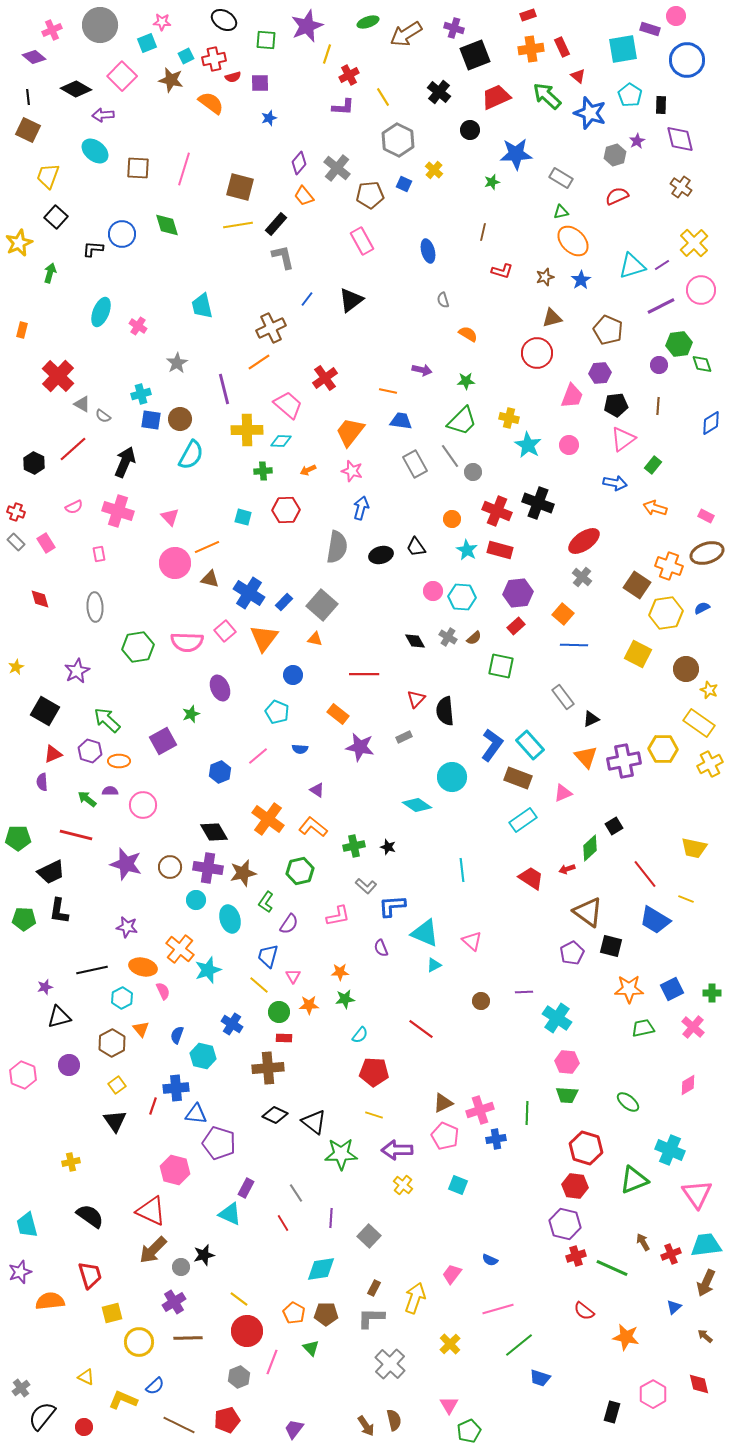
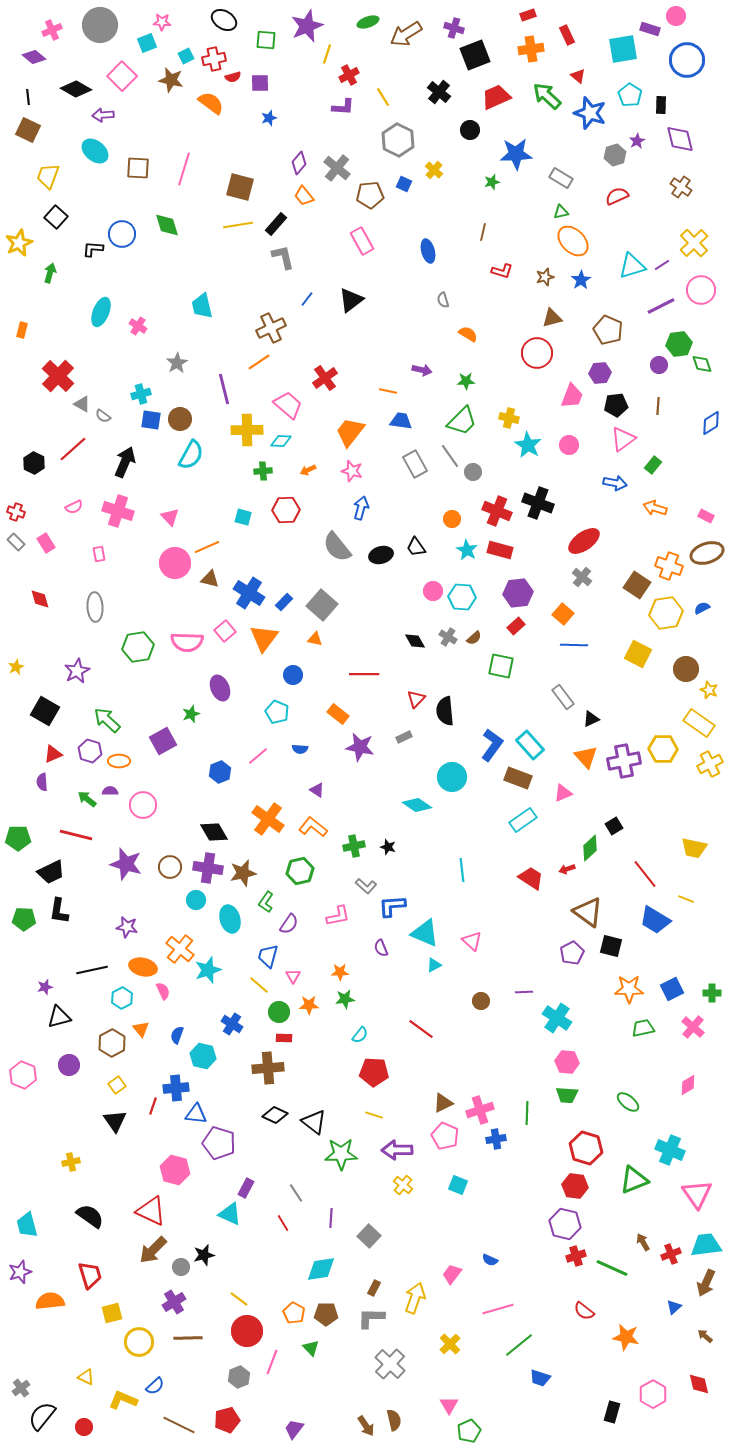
red rectangle at (562, 47): moved 5 px right, 12 px up
gray semicircle at (337, 547): rotated 132 degrees clockwise
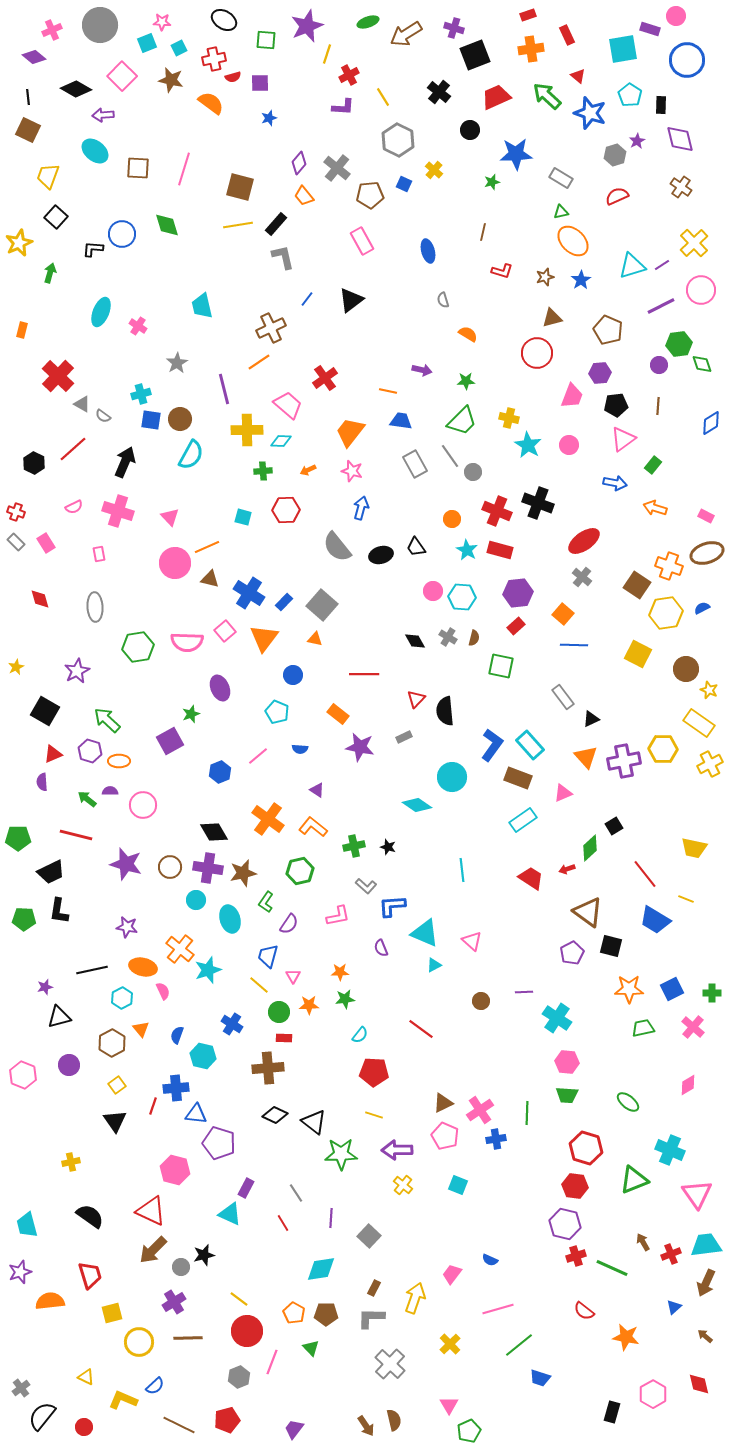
cyan square at (186, 56): moved 7 px left, 8 px up
brown semicircle at (474, 638): rotated 35 degrees counterclockwise
purple square at (163, 741): moved 7 px right
pink cross at (480, 1110): rotated 16 degrees counterclockwise
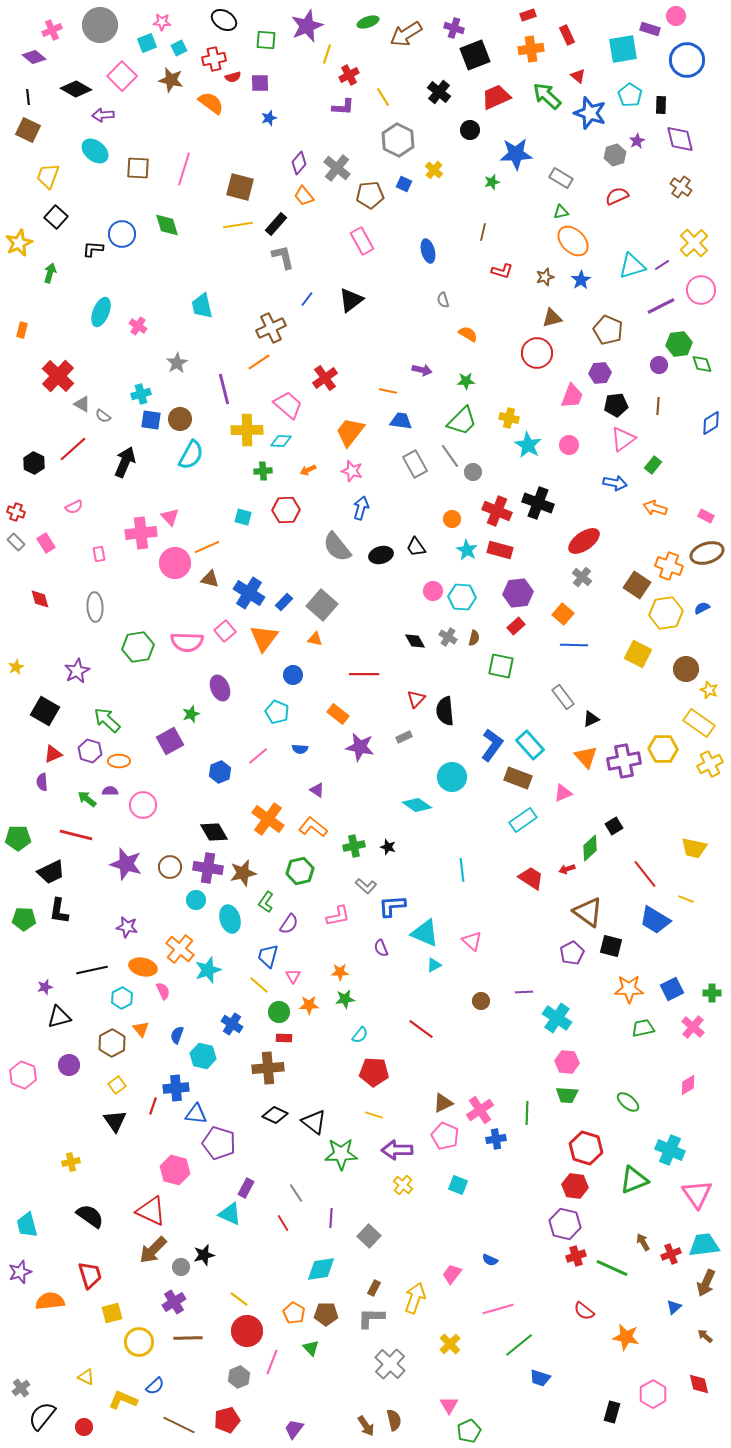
pink cross at (118, 511): moved 23 px right, 22 px down; rotated 24 degrees counterclockwise
cyan trapezoid at (706, 1245): moved 2 px left
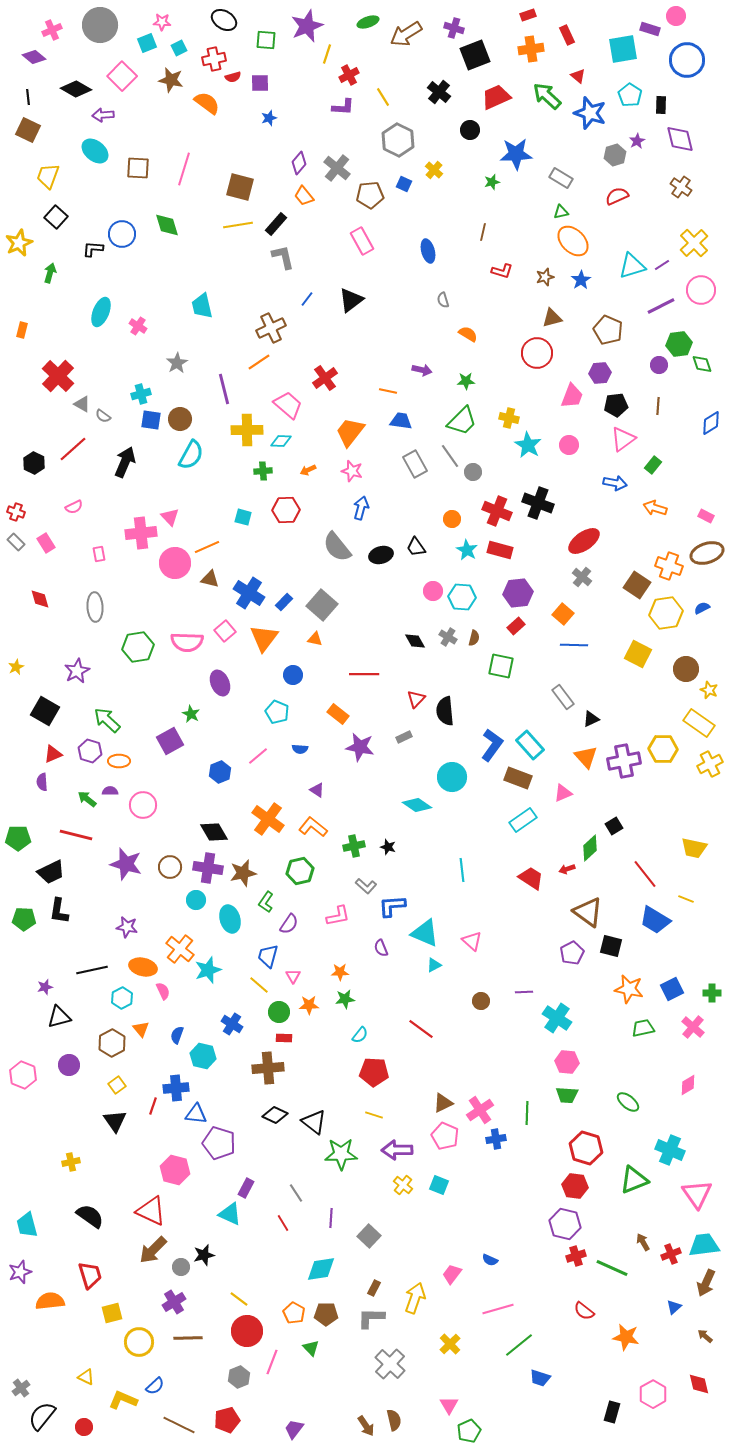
orange semicircle at (211, 103): moved 4 px left
purple ellipse at (220, 688): moved 5 px up
green star at (191, 714): rotated 24 degrees counterclockwise
orange star at (629, 989): rotated 12 degrees clockwise
cyan square at (458, 1185): moved 19 px left
